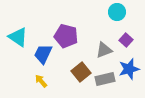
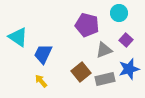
cyan circle: moved 2 px right, 1 px down
purple pentagon: moved 21 px right, 11 px up
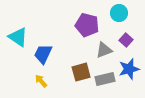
brown square: rotated 24 degrees clockwise
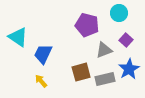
blue star: rotated 15 degrees counterclockwise
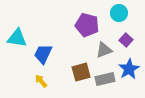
cyan triangle: moved 1 px left, 1 px down; rotated 25 degrees counterclockwise
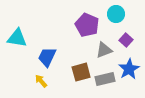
cyan circle: moved 3 px left, 1 px down
purple pentagon: rotated 10 degrees clockwise
blue trapezoid: moved 4 px right, 3 px down
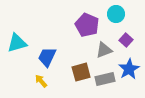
cyan triangle: moved 5 px down; rotated 25 degrees counterclockwise
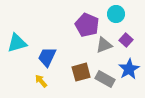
gray triangle: moved 5 px up
gray rectangle: rotated 42 degrees clockwise
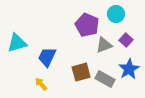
yellow arrow: moved 3 px down
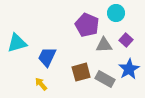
cyan circle: moved 1 px up
gray triangle: rotated 18 degrees clockwise
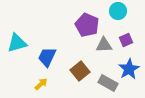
cyan circle: moved 2 px right, 2 px up
purple square: rotated 24 degrees clockwise
brown square: moved 1 px left, 1 px up; rotated 24 degrees counterclockwise
gray rectangle: moved 3 px right, 4 px down
yellow arrow: rotated 88 degrees clockwise
